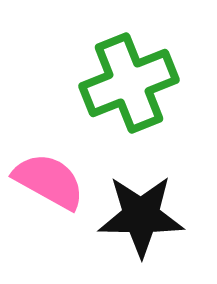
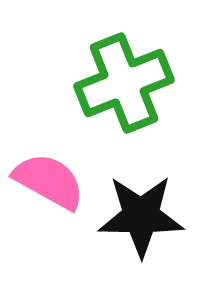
green cross: moved 5 px left
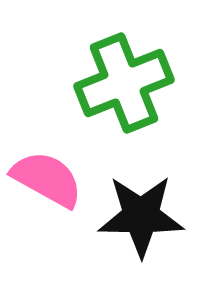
pink semicircle: moved 2 px left, 2 px up
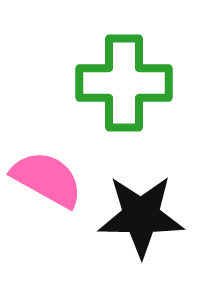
green cross: rotated 22 degrees clockwise
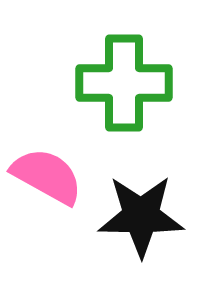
pink semicircle: moved 3 px up
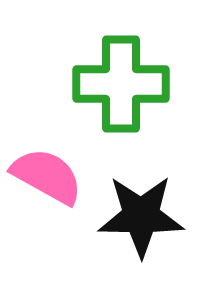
green cross: moved 3 px left, 1 px down
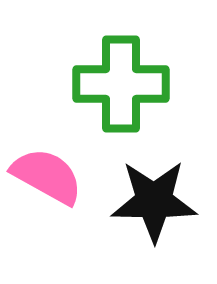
black star: moved 13 px right, 15 px up
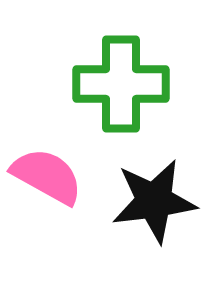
black star: rotated 8 degrees counterclockwise
